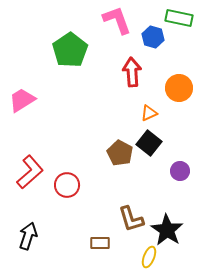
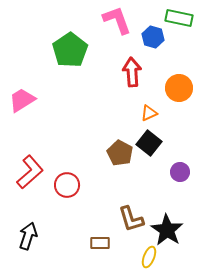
purple circle: moved 1 px down
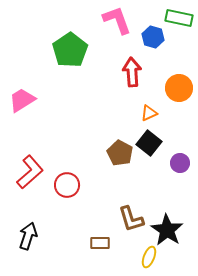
purple circle: moved 9 px up
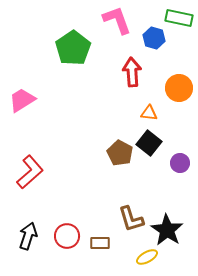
blue hexagon: moved 1 px right, 1 px down
green pentagon: moved 3 px right, 2 px up
orange triangle: rotated 30 degrees clockwise
red circle: moved 51 px down
yellow ellipse: moved 2 px left; rotated 40 degrees clockwise
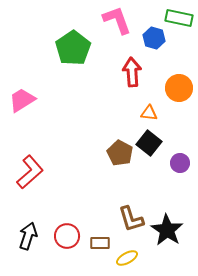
yellow ellipse: moved 20 px left, 1 px down
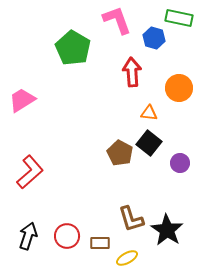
green pentagon: rotated 8 degrees counterclockwise
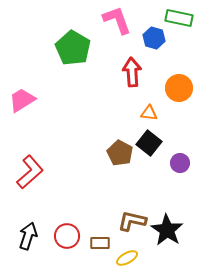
brown L-shape: moved 1 px right, 2 px down; rotated 120 degrees clockwise
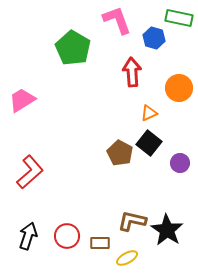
orange triangle: rotated 30 degrees counterclockwise
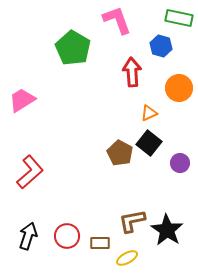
blue hexagon: moved 7 px right, 8 px down
brown L-shape: rotated 24 degrees counterclockwise
